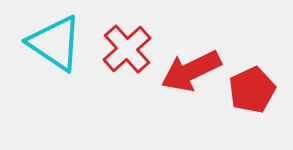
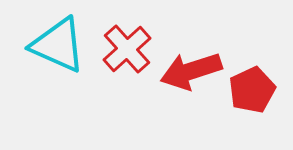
cyan triangle: moved 3 px right, 2 px down; rotated 10 degrees counterclockwise
red arrow: rotated 8 degrees clockwise
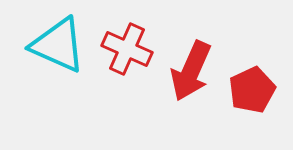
red cross: rotated 24 degrees counterclockwise
red arrow: rotated 48 degrees counterclockwise
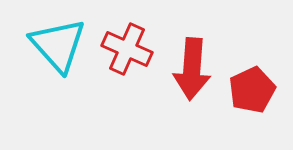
cyan triangle: rotated 24 degrees clockwise
red arrow: moved 1 px right, 2 px up; rotated 20 degrees counterclockwise
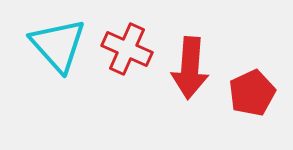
red arrow: moved 2 px left, 1 px up
red pentagon: moved 3 px down
